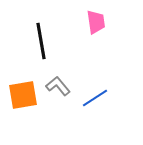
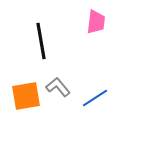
pink trapezoid: rotated 15 degrees clockwise
gray L-shape: moved 1 px down
orange square: moved 3 px right, 1 px down
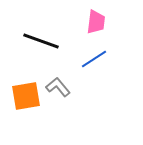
black line: rotated 60 degrees counterclockwise
blue line: moved 1 px left, 39 px up
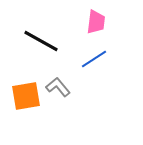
black line: rotated 9 degrees clockwise
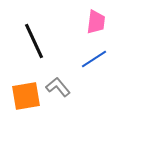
black line: moved 7 px left; rotated 36 degrees clockwise
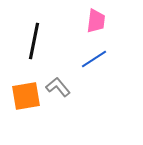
pink trapezoid: moved 1 px up
black line: rotated 36 degrees clockwise
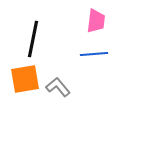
black line: moved 1 px left, 2 px up
blue line: moved 5 px up; rotated 28 degrees clockwise
orange square: moved 1 px left, 17 px up
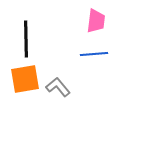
black line: moved 7 px left; rotated 12 degrees counterclockwise
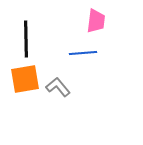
blue line: moved 11 px left, 1 px up
